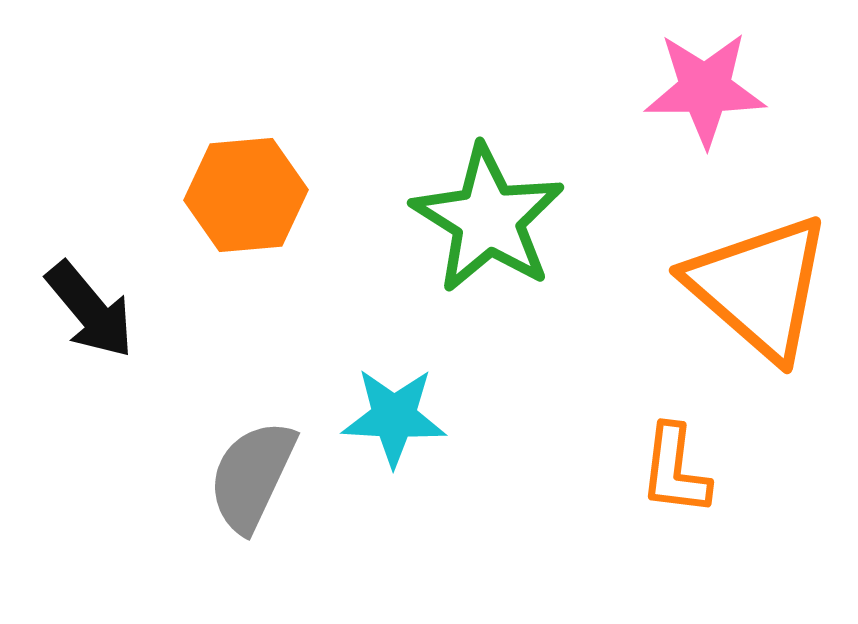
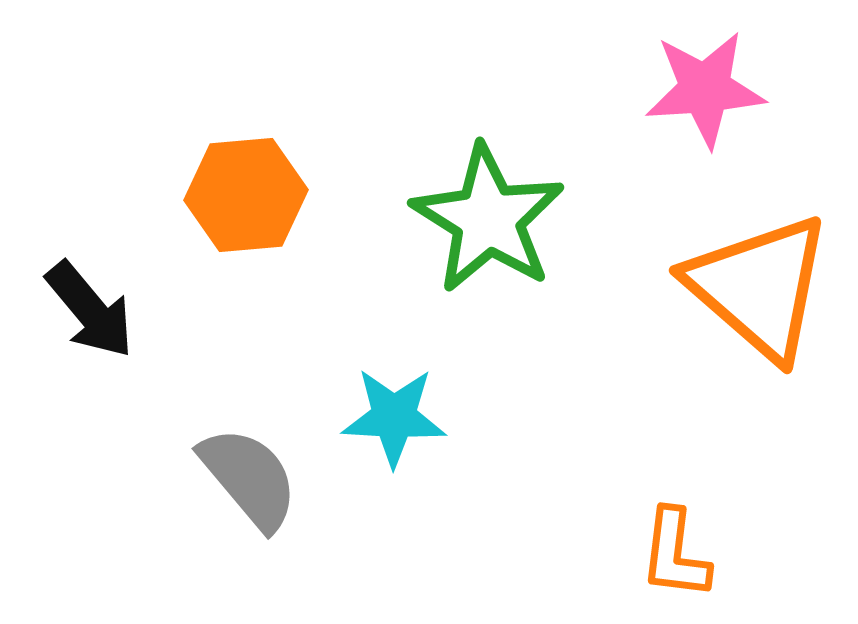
pink star: rotated 4 degrees counterclockwise
orange L-shape: moved 84 px down
gray semicircle: moved 3 px left, 2 px down; rotated 115 degrees clockwise
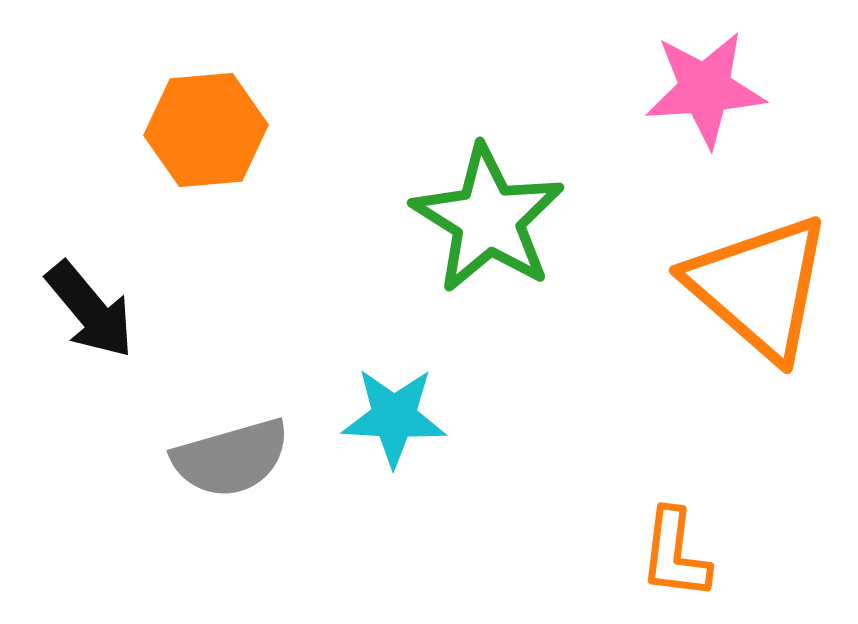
orange hexagon: moved 40 px left, 65 px up
gray semicircle: moved 18 px left, 20 px up; rotated 114 degrees clockwise
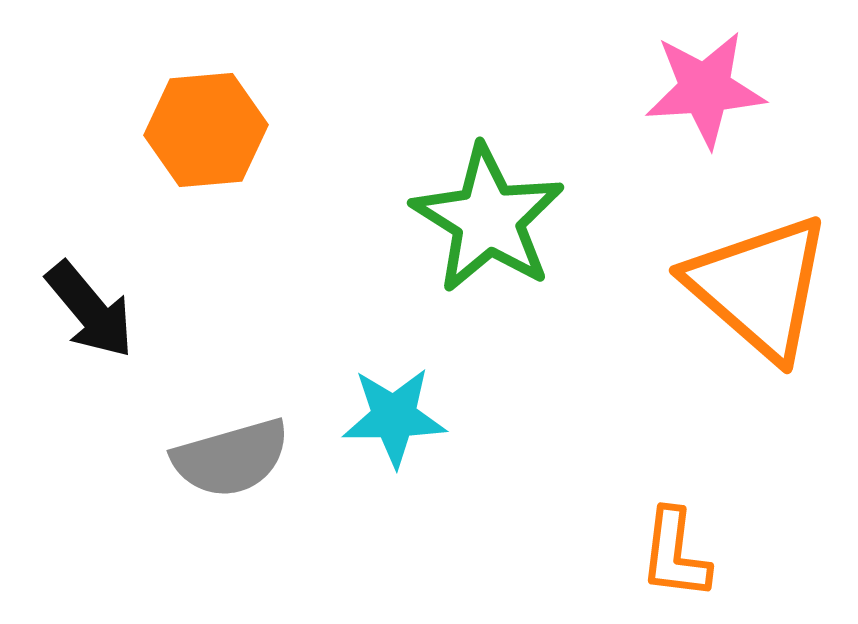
cyan star: rotated 4 degrees counterclockwise
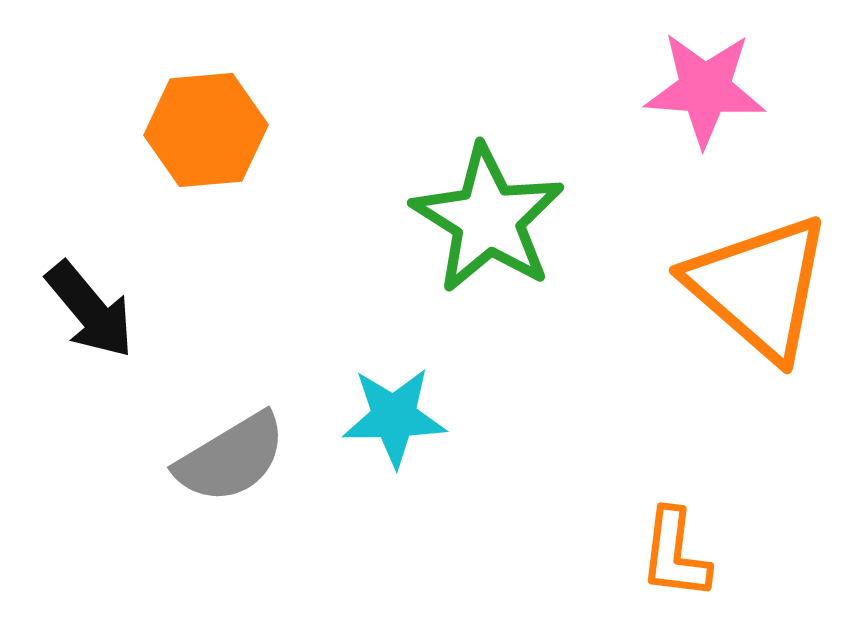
pink star: rotated 8 degrees clockwise
gray semicircle: rotated 15 degrees counterclockwise
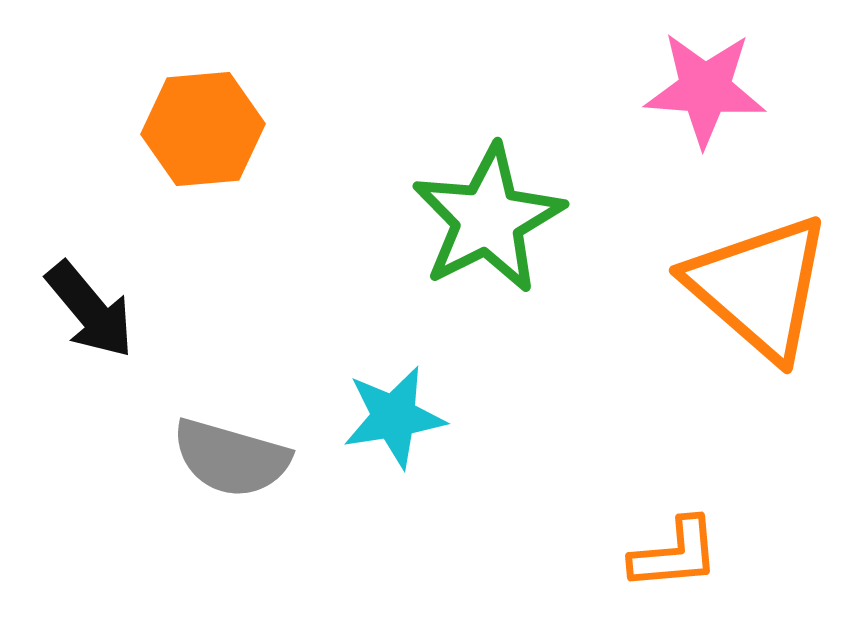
orange hexagon: moved 3 px left, 1 px up
green star: rotated 13 degrees clockwise
cyan star: rotated 8 degrees counterclockwise
gray semicircle: rotated 47 degrees clockwise
orange L-shape: rotated 102 degrees counterclockwise
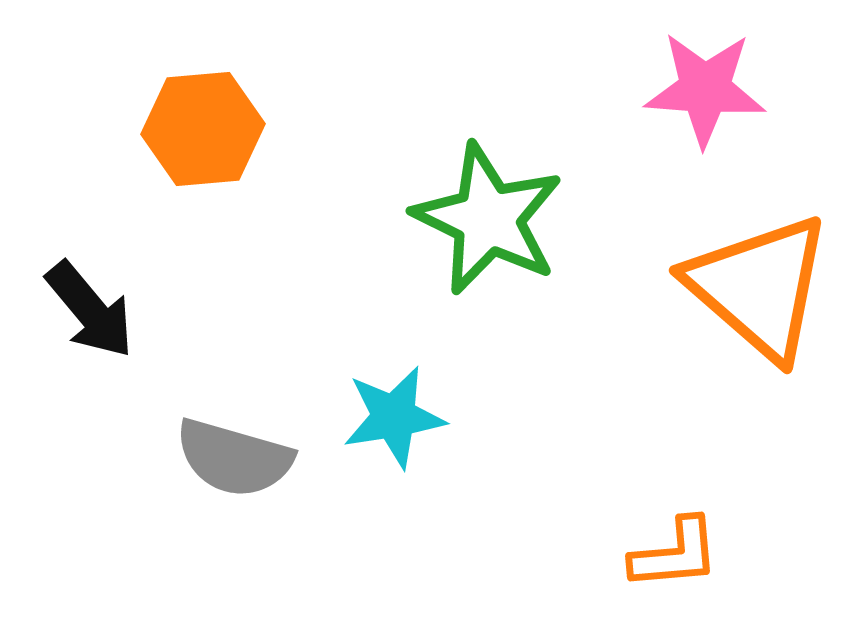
green star: rotated 19 degrees counterclockwise
gray semicircle: moved 3 px right
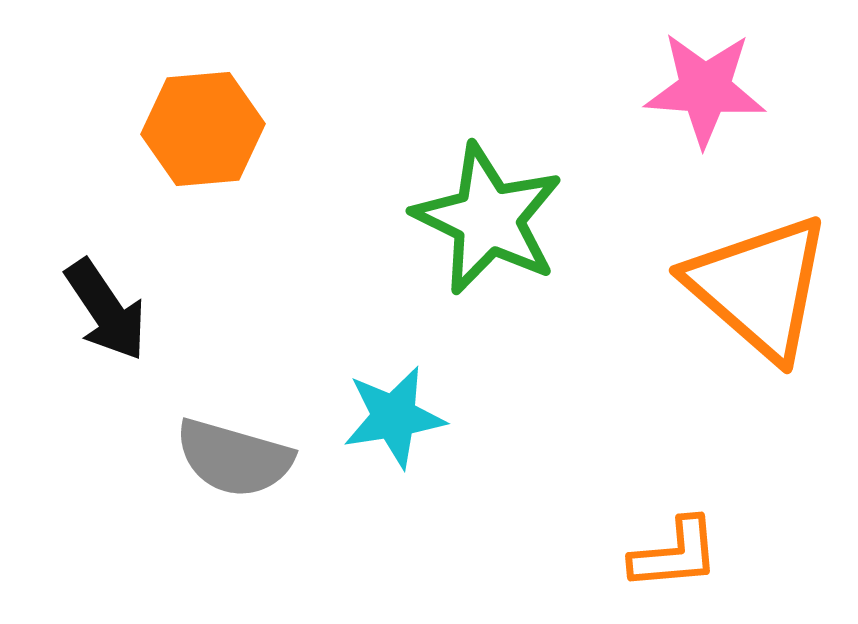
black arrow: moved 16 px right; rotated 6 degrees clockwise
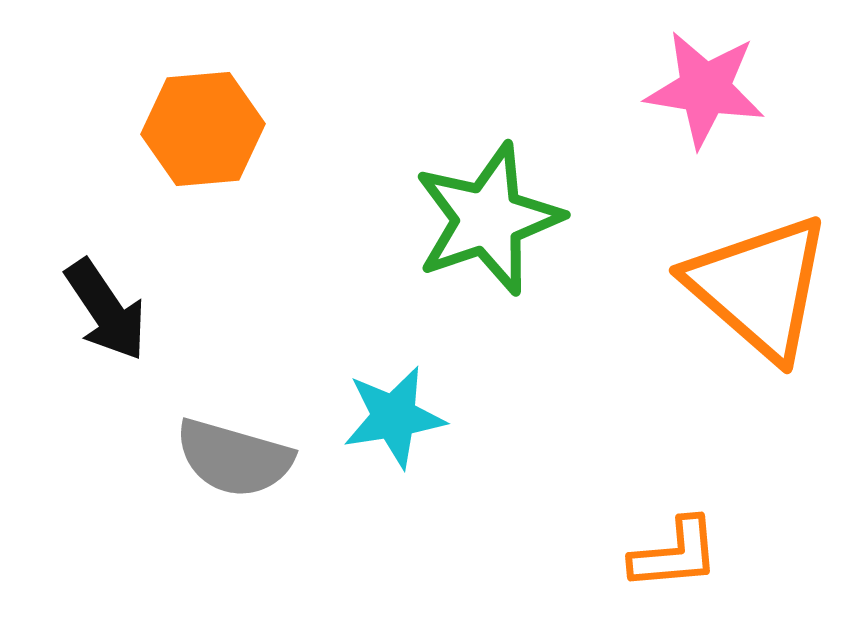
pink star: rotated 5 degrees clockwise
green star: rotated 27 degrees clockwise
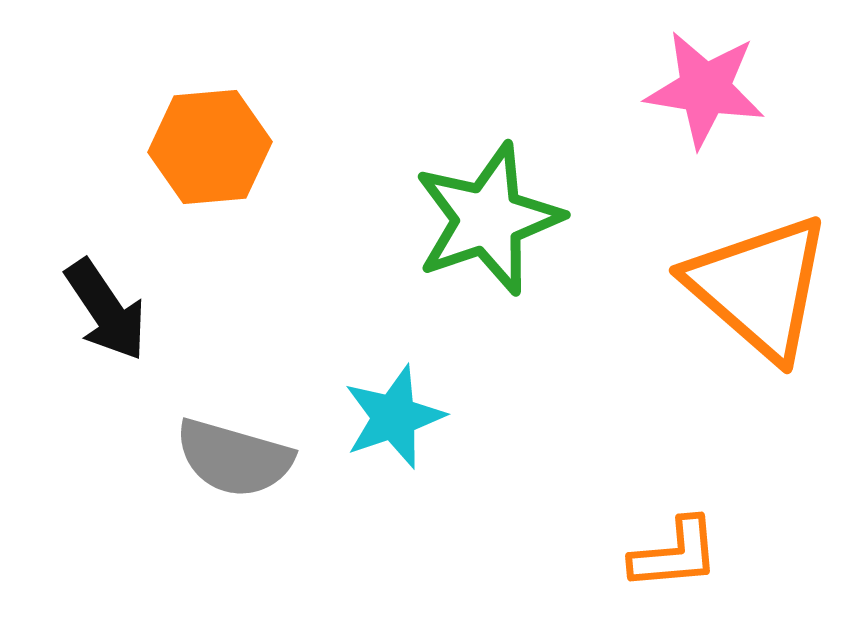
orange hexagon: moved 7 px right, 18 px down
cyan star: rotated 10 degrees counterclockwise
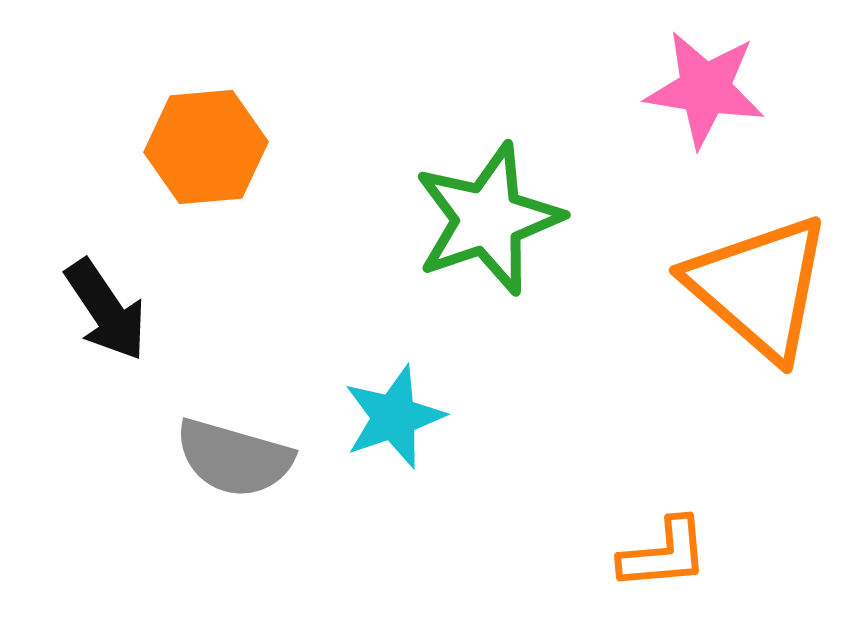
orange hexagon: moved 4 px left
orange L-shape: moved 11 px left
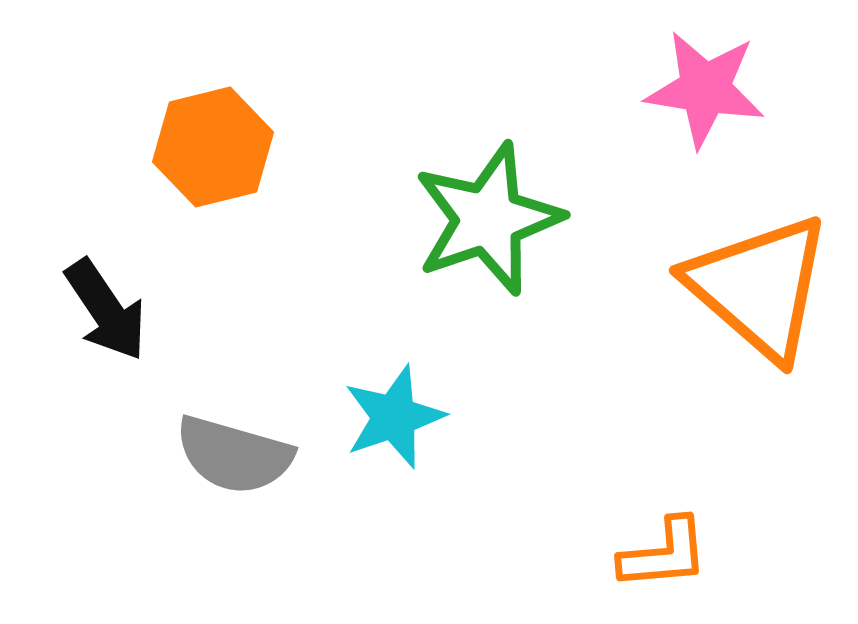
orange hexagon: moved 7 px right; rotated 9 degrees counterclockwise
gray semicircle: moved 3 px up
